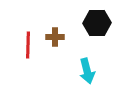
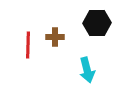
cyan arrow: moved 1 px up
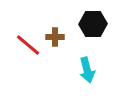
black hexagon: moved 4 px left, 1 px down
red line: rotated 52 degrees counterclockwise
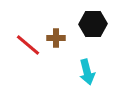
brown cross: moved 1 px right, 1 px down
cyan arrow: moved 2 px down
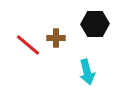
black hexagon: moved 2 px right
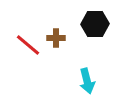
cyan arrow: moved 9 px down
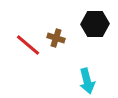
brown cross: rotated 18 degrees clockwise
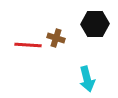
red line: rotated 36 degrees counterclockwise
cyan arrow: moved 2 px up
